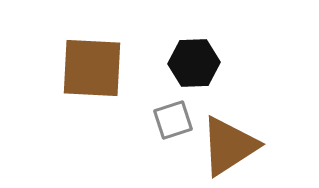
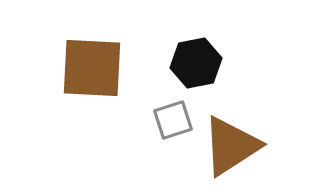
black hexagon: moved 2 px right; rotated 9 degrees counterclockwise
brown triangle: moved 2 px right
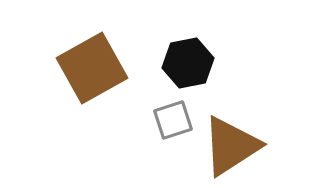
black hexagon: moved 8 px left
brown square: rotated 32 degrees counterclockwise
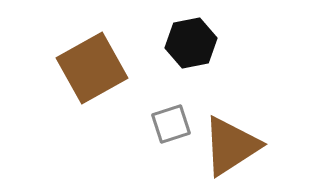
black hexagon: moved 3 px right, 20 px up
gray square: moved 2 px left, 4 px down
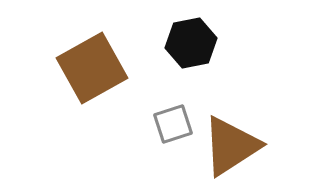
gray square: moved 2 px right
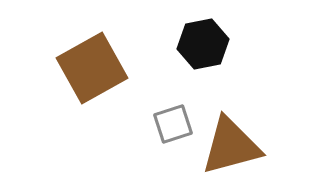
black hexagon: moved 12 px right, 1 px down
brown triangle: rotated 18 degrees clockwise
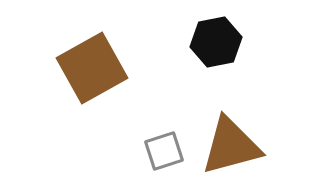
black hexagon: moved 13 px right, 2 px up
gray square: moved 9 px left, 27 px down
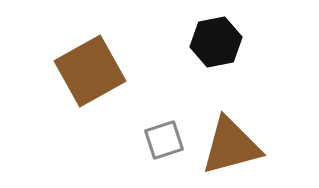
brown square: moved 2 px left, 3 px down
gray square: moved 11 px up
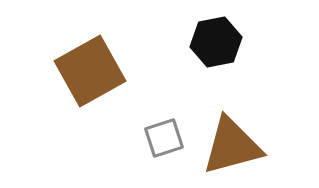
gray square: moved 2 px up
brown triangle: moved 1 px right
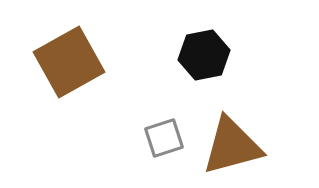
black hexagon: moved 12 px left, 13 px down
brown square: moved 21 px left, 9 px up
